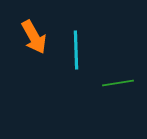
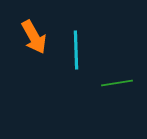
green line: moved 1 px left
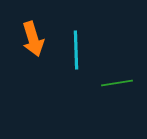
orange arrow: moved 1 px left, 2 px down; rotated 12 degrees clockwise
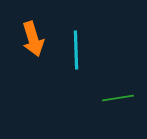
green line: moved 1 px right, 15 px down
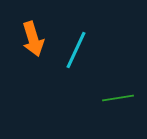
cyan line: rotated 27 degrees clockwise
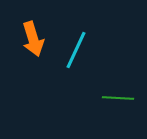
green line: rotated 12 degrees clockwise
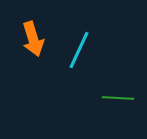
cyan line: moved 3 px right
